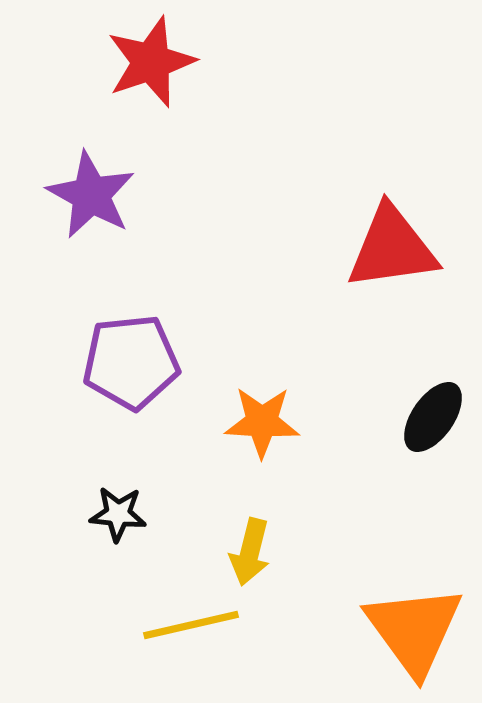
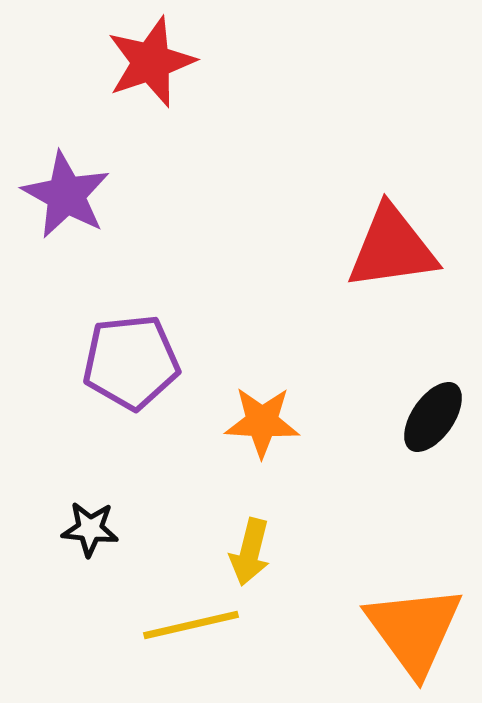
purple star: moved 25 px left
black star: moved 28 px left, 15 px down
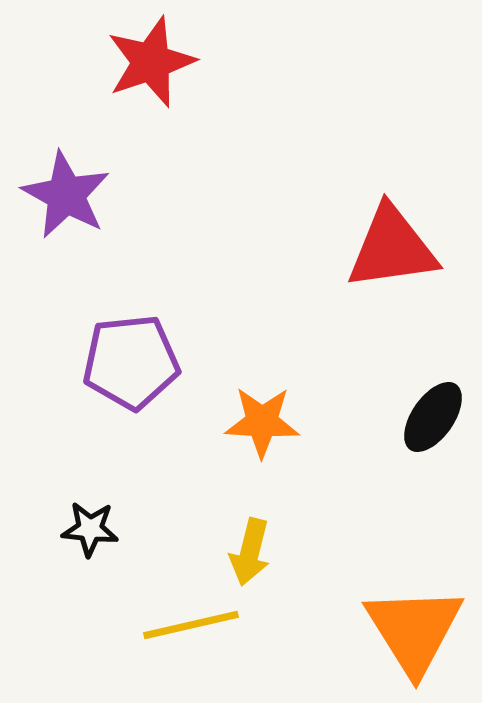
orange triangle: rotated 4 degrees clockwise
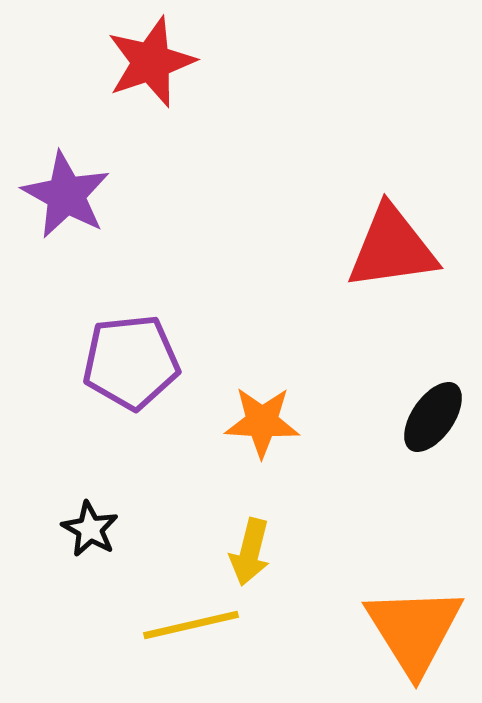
black star: rotated 24 degrees clockwise
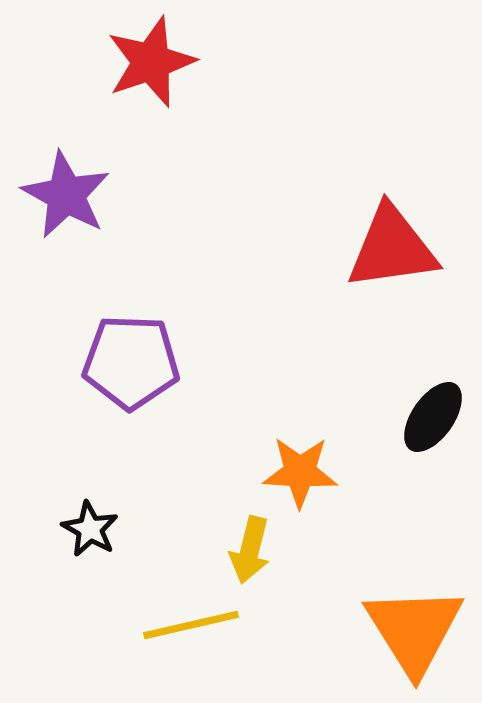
purple pentagon: rotated 8 degrees clockwise
orange star: moved 38 px right, 50 px down
yellow arrow: moved 2 px up
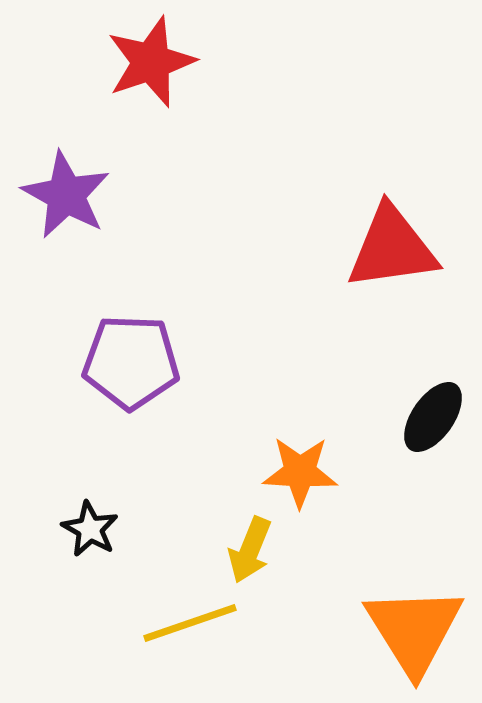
yellow arrow: rotated 8 degrees clockwise
yellow line: moved 1 px left, 2 px up; rotated 6 degrees counterclockwise
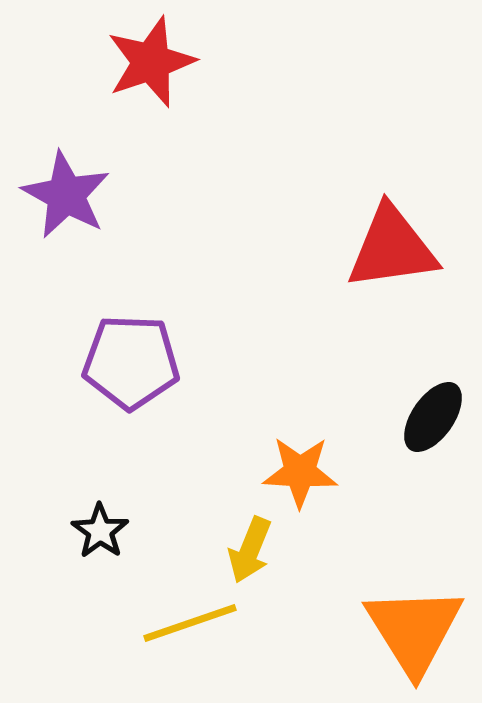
black star: moved 10 px right, 2 px down; rotated 6 degrees clockwise
